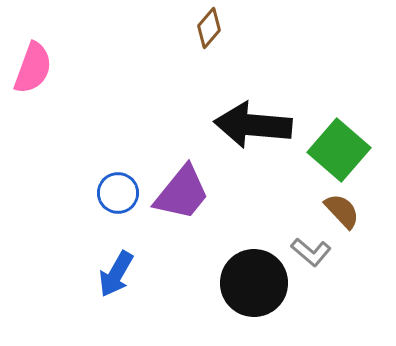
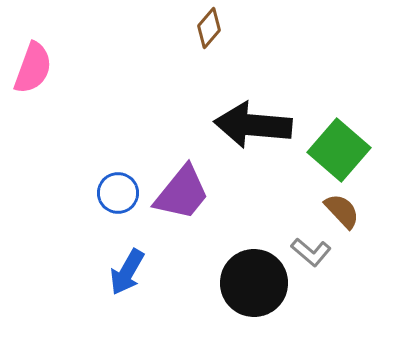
blue arrow: moved 11 px right, 2 px up
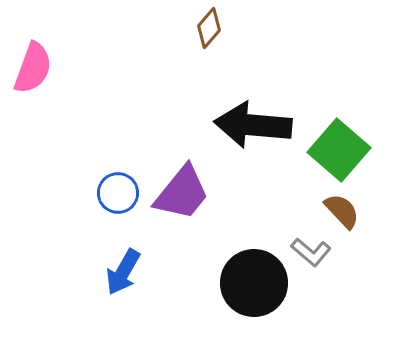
blue arrow: moved 4 px left
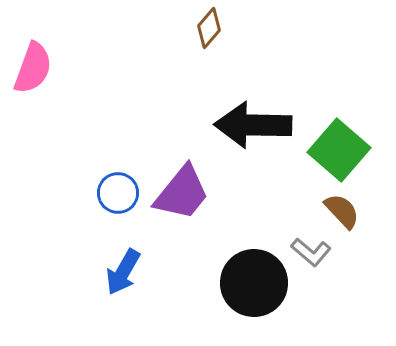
black arrow: rotated 4 degrees counterclockwise
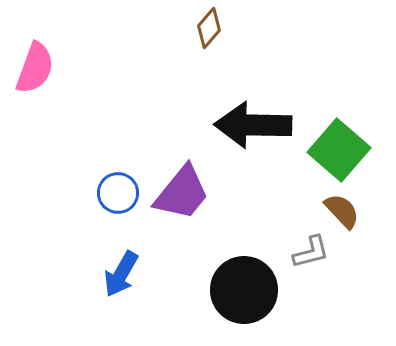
pink semicircle: moved 2 px right
gray L-shape: rotated 54 degrees counterclockwise
blue arrow: moved 2 px left, 2 px down
black circle: moved 10 px left, 7 px down
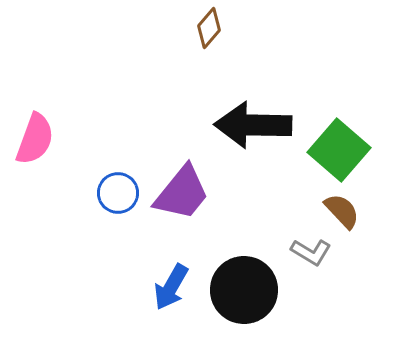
pink semicircle: moved 71 px down
gray L-shape: rotated 45 degrees clockwise
blue arrow: moved 50 px right, 13 px down
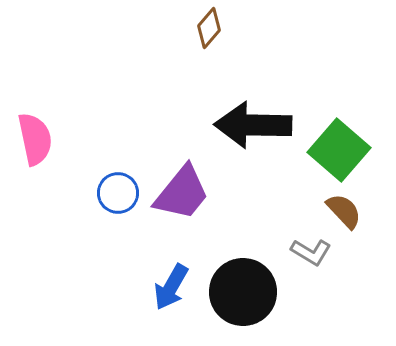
pink semicircle: rotated 32 degrees counterclockwise
brown semicircle: moved 2 px right
black circle: moved 1 px left, 2 px down
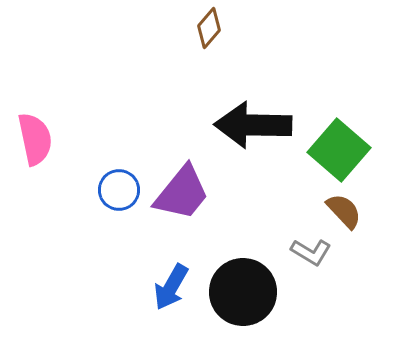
blue circle: moved 1 px right, 3 px up
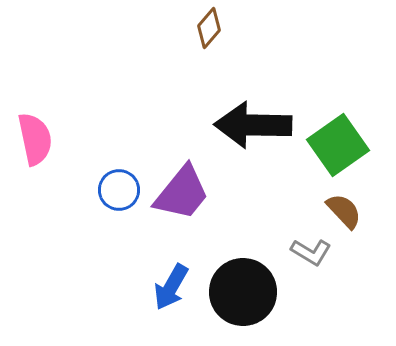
green square: moved 1 px left, 5 px up; rotated 14 degrees clockwise
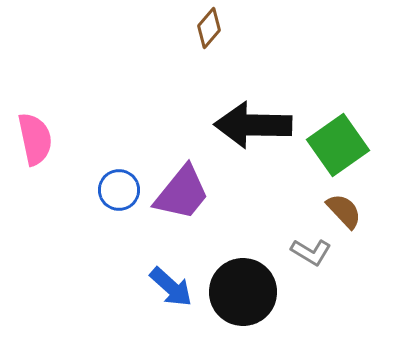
blue arrow: rotated 78 degrees counterclockwise
